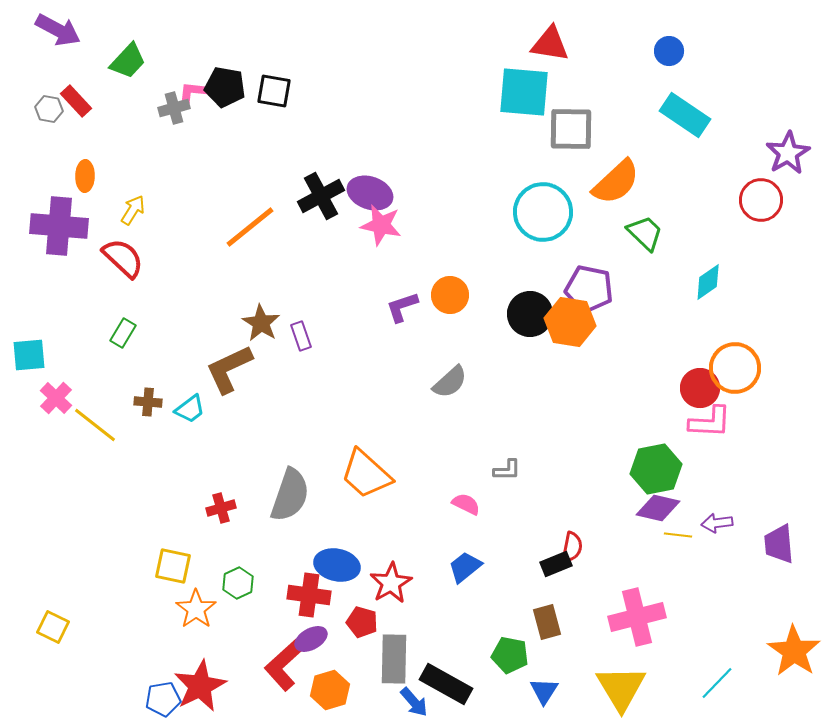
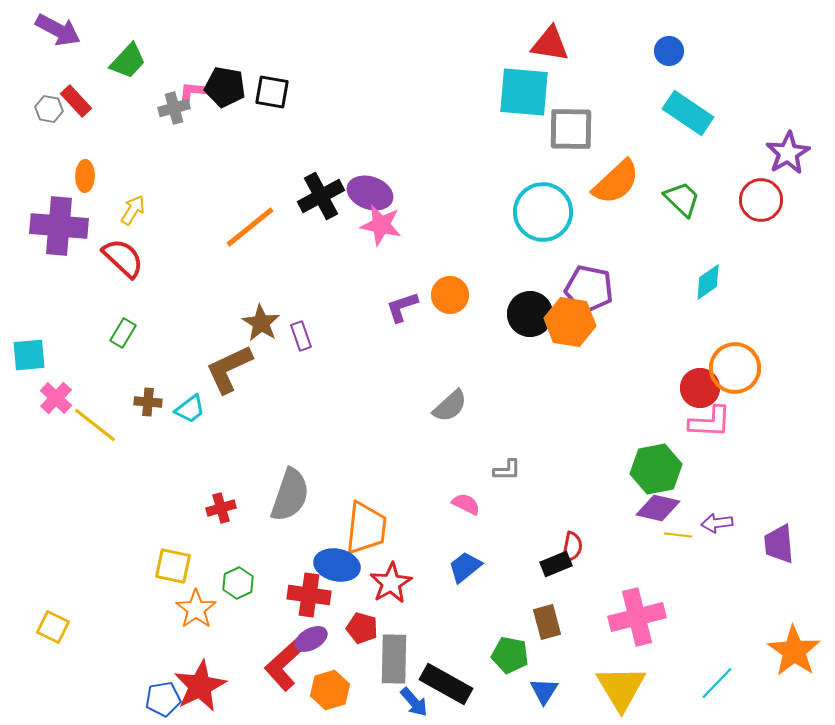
black square at (274, 91): moved 2 px left, 1 px down
cyan rectangle at (685, 115): moved 3 px right, 2 px up
green trapezoid at (645, 233): moved 37 px right, 34 px up
gray semicircle at (450, 382): moved 24 px down
orange trapezoid at (366, 474): moved 54 px down; rotated 126 degrees counterclockwise
red pentagon at (362, 622): moved 6 px down
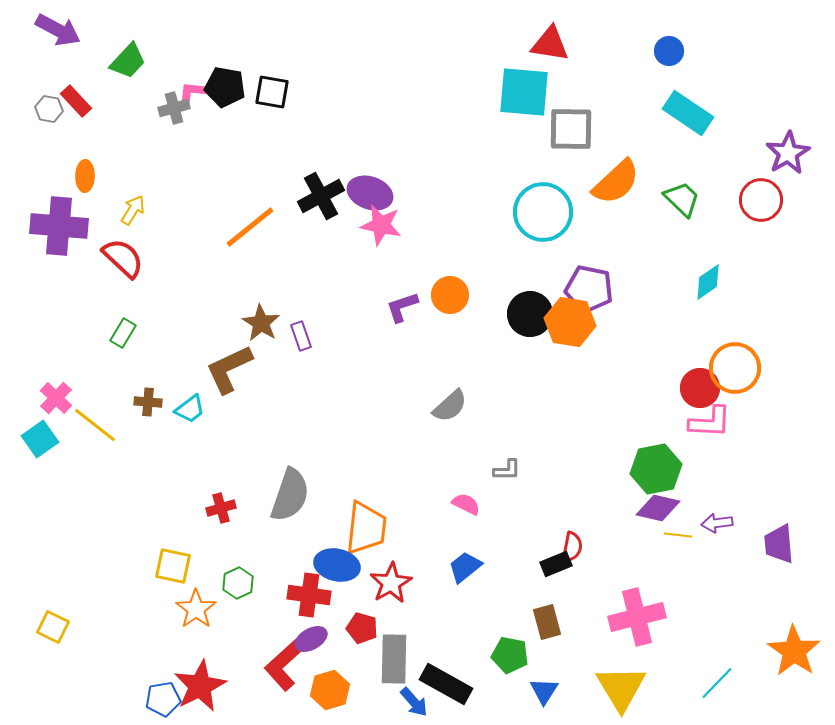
cyan square at (29, 355): moved 11 px right, 84 px down; rotated 30 degrees counterclockwise
